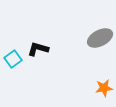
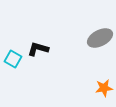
cyan square: rotated 24 degrees counterclockwise
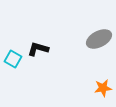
gray ellipse: moved 1 px left, 1 px down
orange star: moved 1 px left
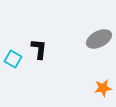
black L-shape: moved 1 px right; rotated 80 degrees clockwise
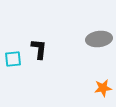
gray ellipse: rotated 20 degrees clockwise
cyan square: rotated 36 degrees counterclockwise
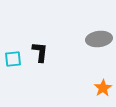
black L-shape: moved 1 px right, 3 px down
orange star: rotated 24 degrees counterclockwise
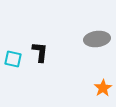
gray ellipse: moved 2 px left
cyan square: rotated 18 degrees clockwise
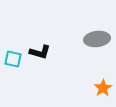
black L-shape: rotated 100 degrees clockwise
